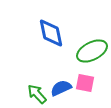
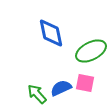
green ellipse: moved 1 px left
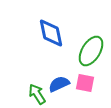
green ellipse: rotated 32 degrees counterclockwise
blue semicircle: moved 2 px left, 4 px up
green arrow: rotated 10 degrees clockwise
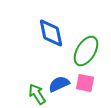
green ellipse: moved 5 px left
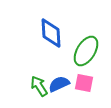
blue diamond: rotated 8 degrees clockwise
pink square: moved 1 px left
green arrow: moved 2 px right, 8 px up
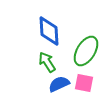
blue diamond: moved 2 px left, 2 px up
green arrow: moved 8 px right, 24 px up
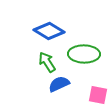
blue diamond: rotated 56 degrees counterclockwise
green ellipse: moved 2 px left, 3 px down; rotated 60 degrees clockwise
pink square: moved 14 px right, 12 px down
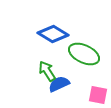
blue diamond: moved 4 px right, 3 px down
green ellipse: rotated 24 degrees clockwise
green arrow: moved 9 px down
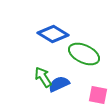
green arrow: moved 4 px left, 6 px down
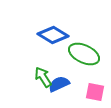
blue diamond: moved 1 px down
pink square: moved 3 px left, 3 px up
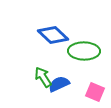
blue diamond: rotated 12 degrees clockwise
green ellipse: moved 3 px up; rotated 24 degrees counterclockwise
pink square: rotated 12 degrees clockwise
